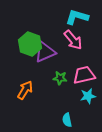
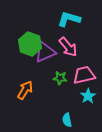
cyan L-shape: moved 8 px left, 2 px down
pink arrow: moved 5 px left, 7 px down
cyan star: rotated 21 degrees counterclockwise
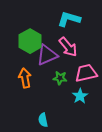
green hexagon: moved 3 px up; rotated 10 degrees clockwise
purple triangle: moved 2 px right, 3 px down
pink trapezoid: moved 2 px right, 2 px up
orange arrow: moved 12 px up; rotated 42 degrees counterclockwise
cyan star: moved 8 px left
cyan semicircle: moved 24 px left
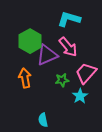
pink trapezoid: rotated 35 degrees counterclockwise
green star: moved 2 px right, 2 px down; rotated 16 degrees counterclockwise
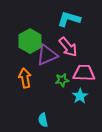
pink trapezoid: moved 2 px left; rotated 50 degrees clockwise
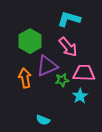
purple triangle: moved 11 px down
cyan semicircle: rotated 56 degrees counterclockwise
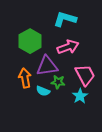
cyan L-shape: moved 4 px left
pink arrow: rotated 70 degrees counterclockwise
purple triangle: rotated 15 degrees clockwise
pink trapezoid: moved 1 px right, 2 px down; rotated 60 degrees clockwise
green star: moved 4 px left, 2 px down; rotated 16 degrees clockwise
cyan semicircle: moved 29 px up
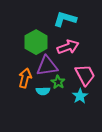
green hexagon: moved 6 px right, 1 px down
orange arrow: rotated 24 degrees clockwise
green star: rotated 24 degrees clockwise
cyan semicircle: rotated 24 degrees counterclockwise
